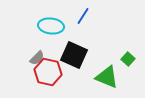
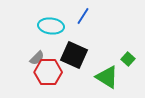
red hexagon: rotated 12 degrees counterclockwise
green triangle: rotated 10 degrees clockwise
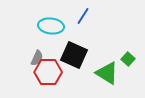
gray semicircle: rotated 21 degrees counterclockwise
green triangle: moved 4 px up
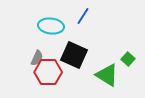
green triangle: moved 2 px down
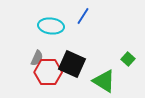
black square: moved 2 px left, 9 px down
green triangle: moved 3 px left, 6 px down
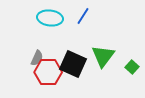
cyan ellipse: moved 1 px left, 8 px up
green square: moved 4 px right, 8 px down
black square: moved 1 px right
green triangle: moved 1 px left, 25 px up; rotated 35 degrees clockwise
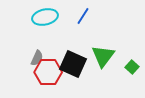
cyan ellipse: moved 5 px left, 1 px up; rotated 20 degrees counterclockwise
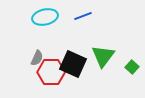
blue line: rotated 36 degrees clockwise
red hexagon: moved 3 px right
